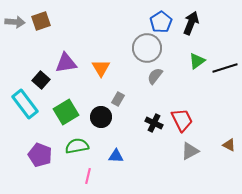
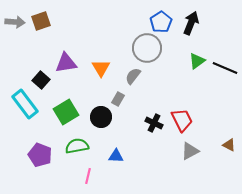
black line: rotated 40 degrees clockwise
gray semicircle: moved 22 px left
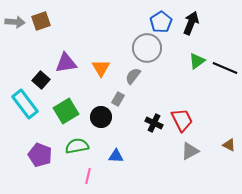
green square: moved 1 px up
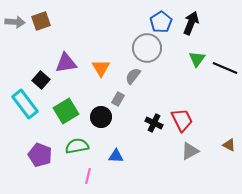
green triangle: moved 2 px up; rotated 18 degrees counterclockwise
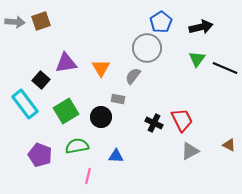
black arrow: moved 10 px right, 4 px down; rotated 55 degrees clockwise
gray rectangle: rotated 72 degrees clockwise
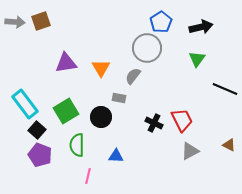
black line: moved 21 px down
black square: moved 4 px left, 50 px down
gray rectangle: moved 1 px right, 1 px up
green semicircle: moved 1 px up; rotated 80 degrees counterclockwise
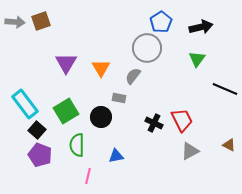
purple triangle: rotated 50 degrees counterclockwise
blue triangle: rotated 14 degrees counterclockwise
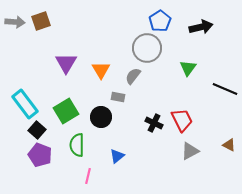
blue pentagon: moved 1 px left, 1 px up
green triangle: moved 9 px left, 9 px down
orange triangle: moved 2 px down
gray rectangle: moved 1 px left, 1 px up
blue triangle: moved 1 px right; rotated 28 degrees counterclockwise
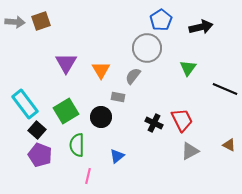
blue pentagon: moved 1 px right, 1 px up
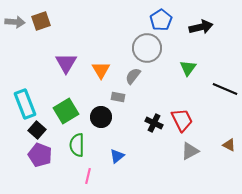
cyan rectangle: rotated 16 degrees clockwise
